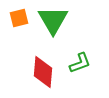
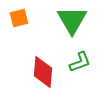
green triangle: moved 19 px right
green L-shape: moved 1 px up
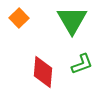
orange square: rotated 30 degrees counterclockwise
green L-shape: moved 2 px right, 2 px down
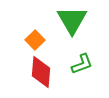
orange square: moved 16 px right, 22 px down
red diamond: moved 2 px left
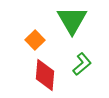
green L-shape: rotated 20 degrees counterclockwise
red diamond: moved 4 px right, 3 px down
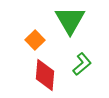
green triangle: moved 2 px left
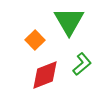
green triangle: moved 1 px left, 1 px down
red diamond: rotated 64 degrees clockwise
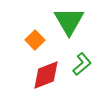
red diamond: moved 1 px right
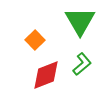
green triangle: moved 11 px right
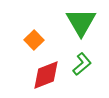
green triangle: moved 1 px right, 1 px down
orange square: moved 1 px left
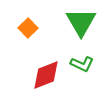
orange square: moved 6 px left, 12 px up
green L-shape: rotated 65 degrees clockwise
